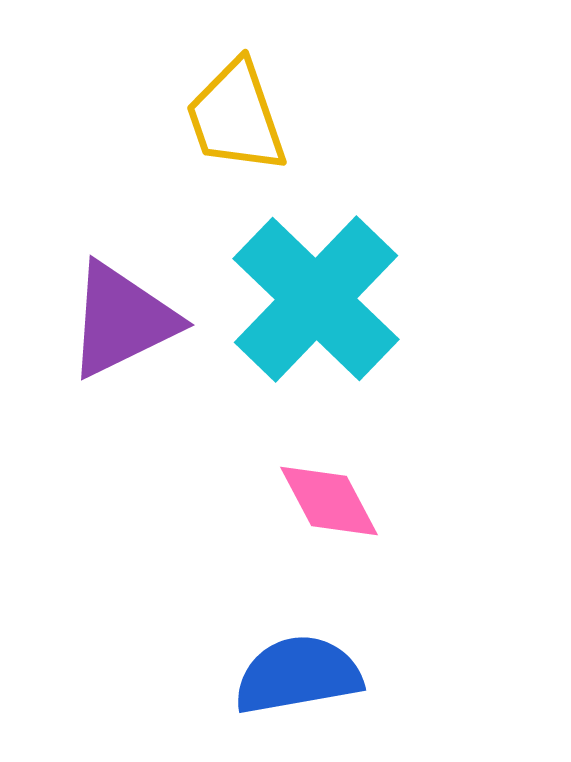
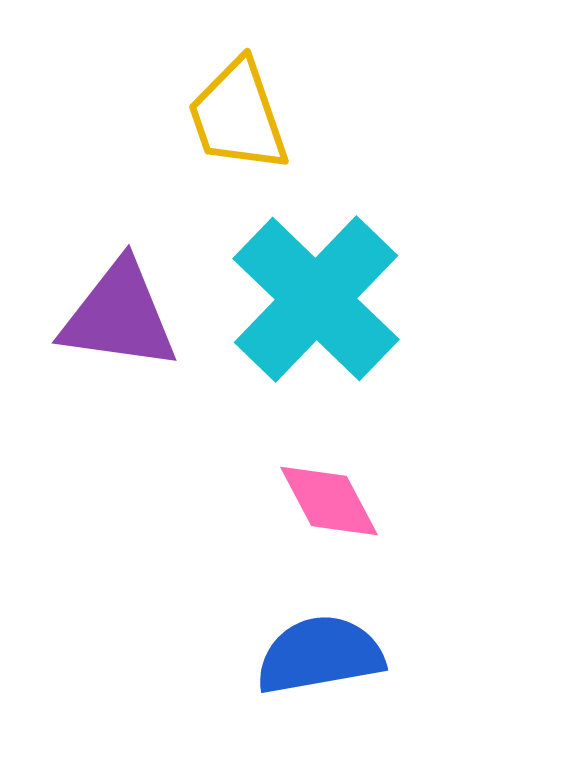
yellow trapezoid: moved 2 px right, 1 px up
purple triangle: moved 3 px left, 4 px up; rotated 34 degrees clockwise
blue semicircle: moved 22 px right, 20 px up
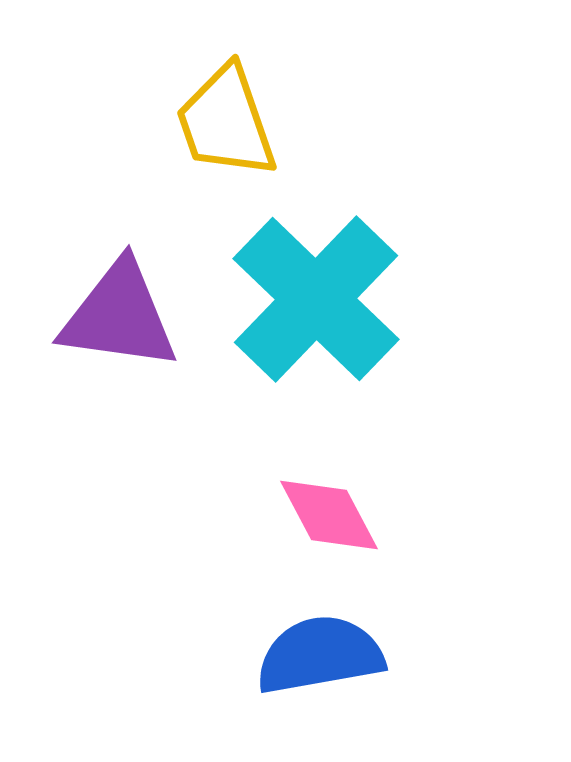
yellow trapezoid: moved 12 px left, 6 px down
pink diamond: moved 14 px down
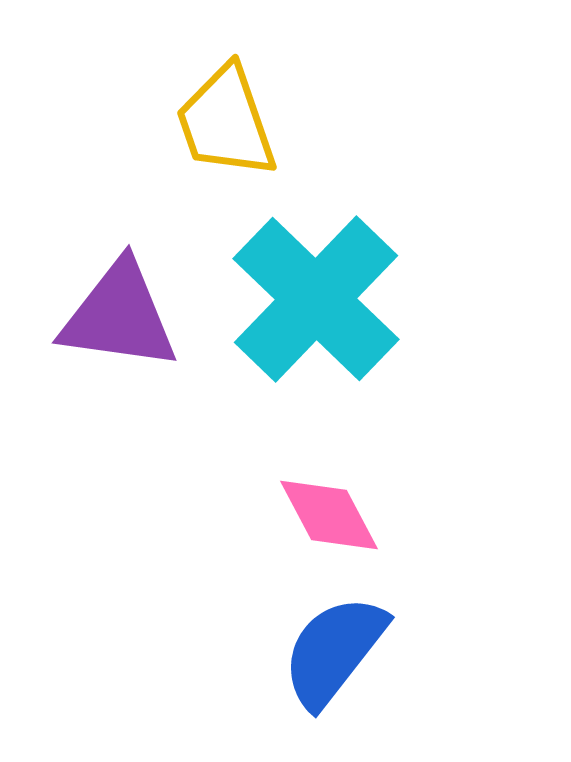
blue semicircle: moved 14 px right, 4 px up; rotated 42 degrees counterclockwise
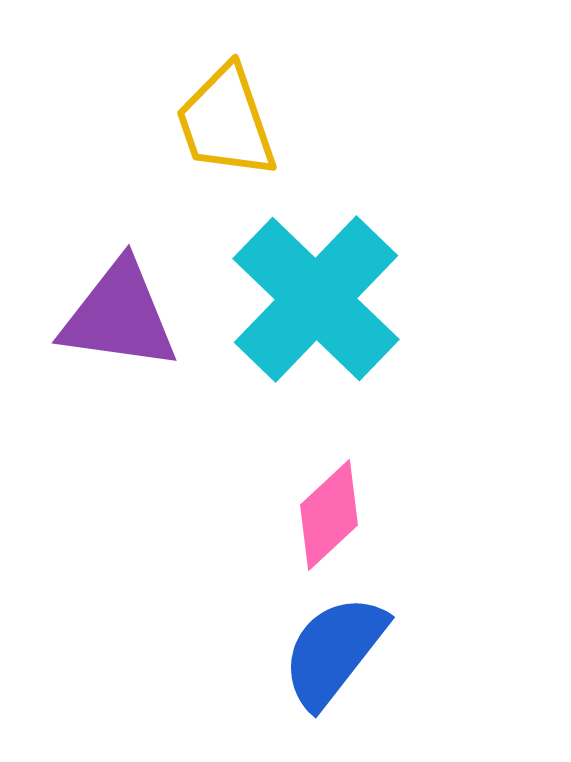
pink diamond: rotated 75 degrees clockwise
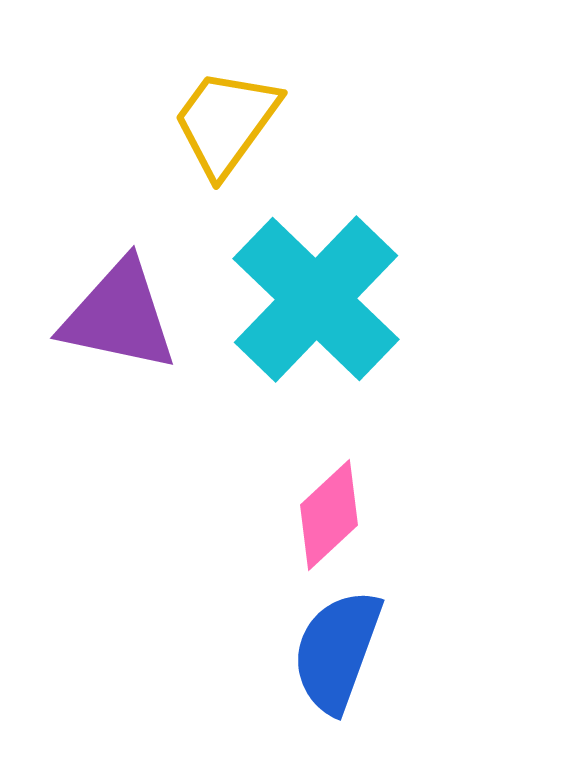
yellow trapezoid: rotated 55 degrees clockwise
purple triangle: rotated 4 degrees clockwise
blue semicircle: moved 3 px right; rotated 18 degrees counterclockwise
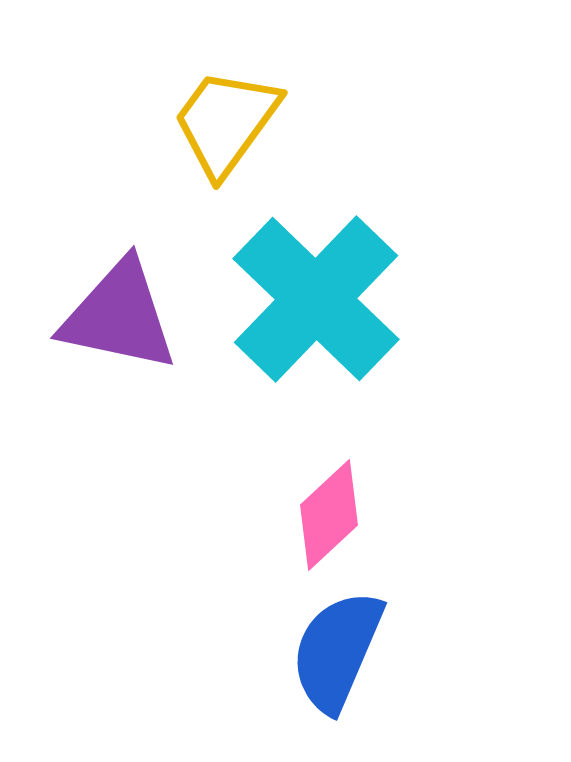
blue semicircle: rotated 3 degrees clockwise
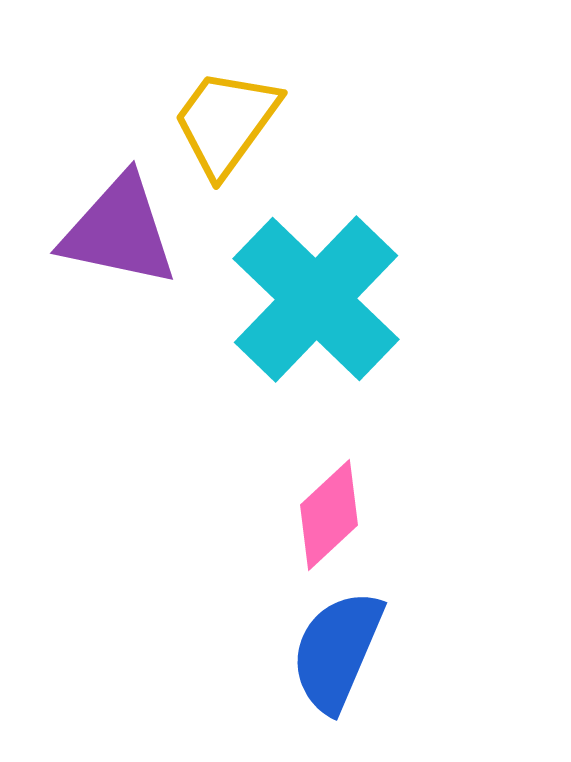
purple triangle: moved 85 px up
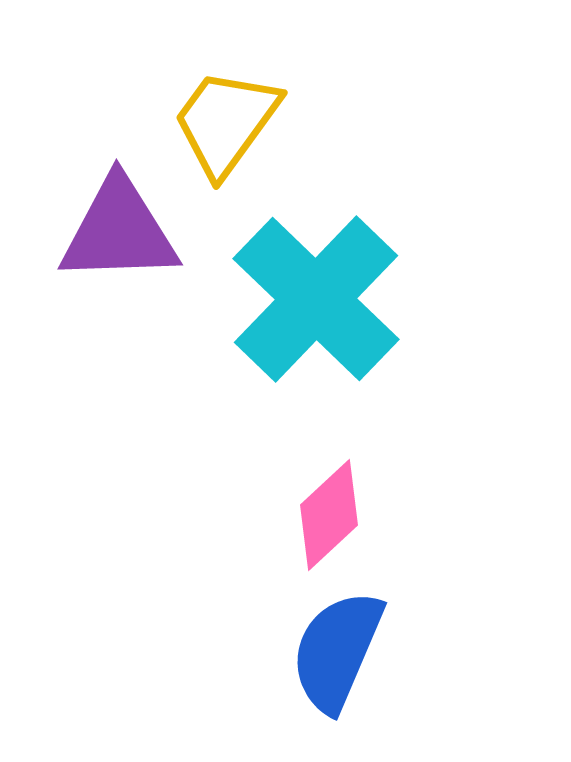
purple triangle: rotated 14 degrees counterclockwise
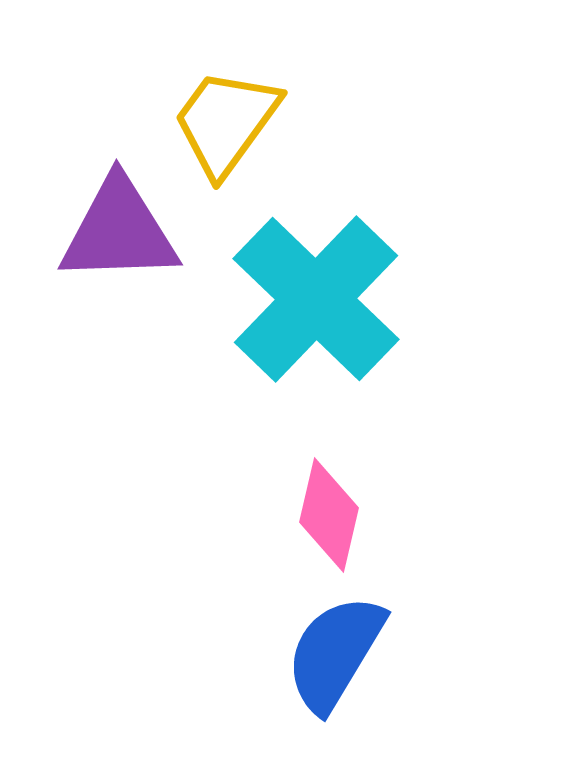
pink diamond: rotated 34 degrees counterclockwise
blue semicircle: moved 2 px left, 2 px down; rotated 8 degrees clockwise
